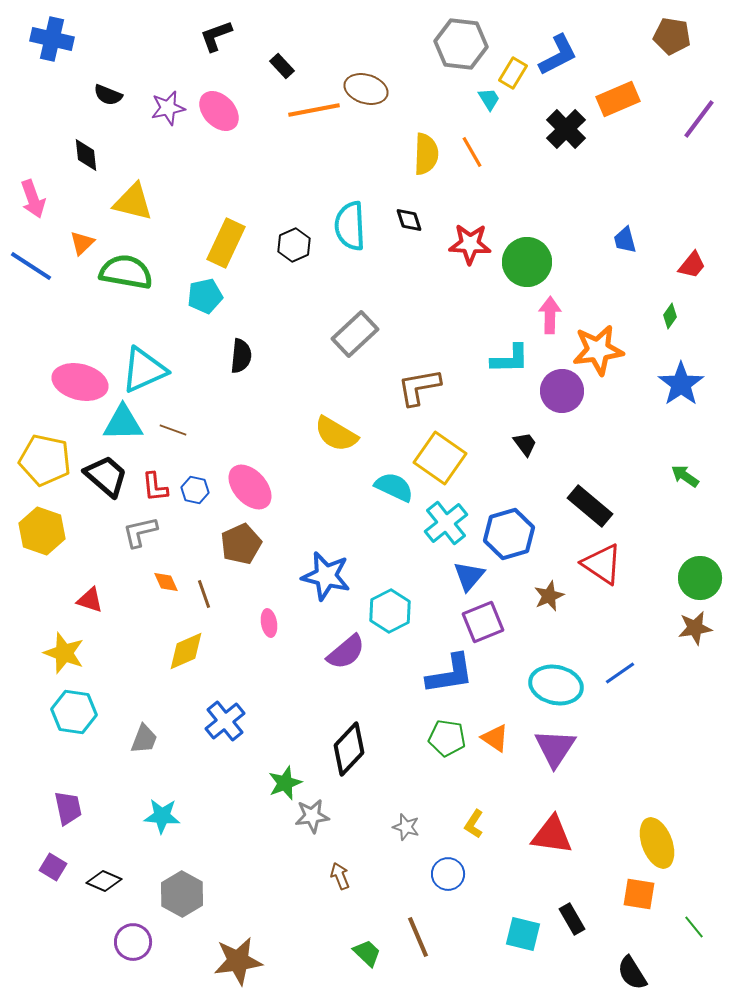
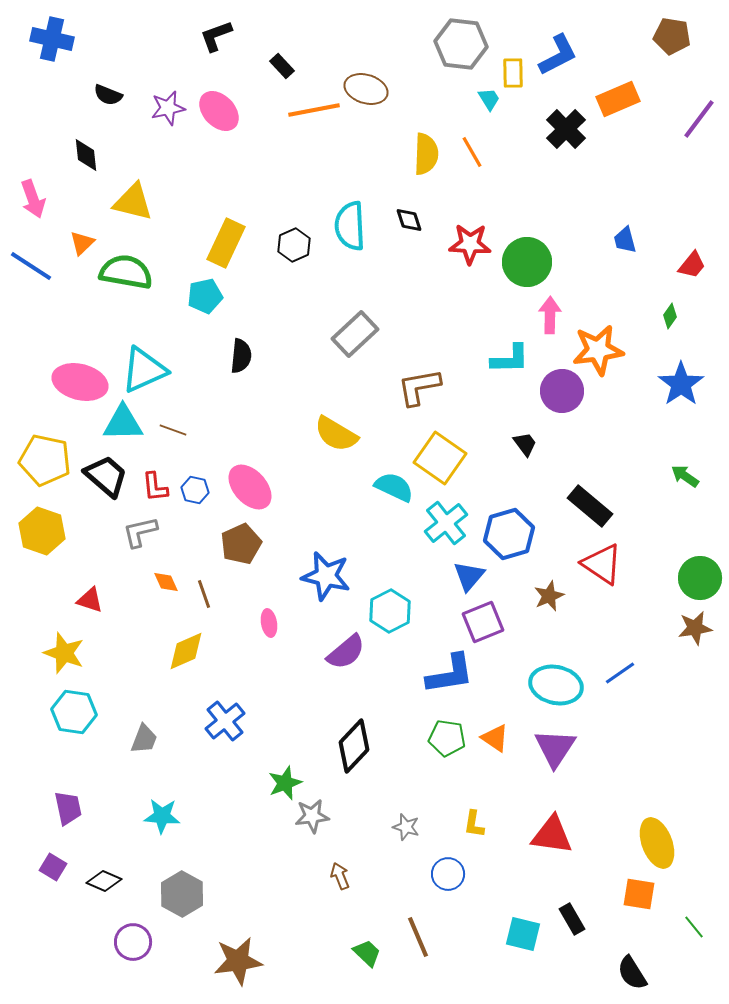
yellow rectangle at (513, 73): rotated 32 degrees counterclockwise
black diamond at (349, 749): moved 5 px right, 3 px up
yellow L-shape at (474, 824): rotated 24 degrees counterclockwise
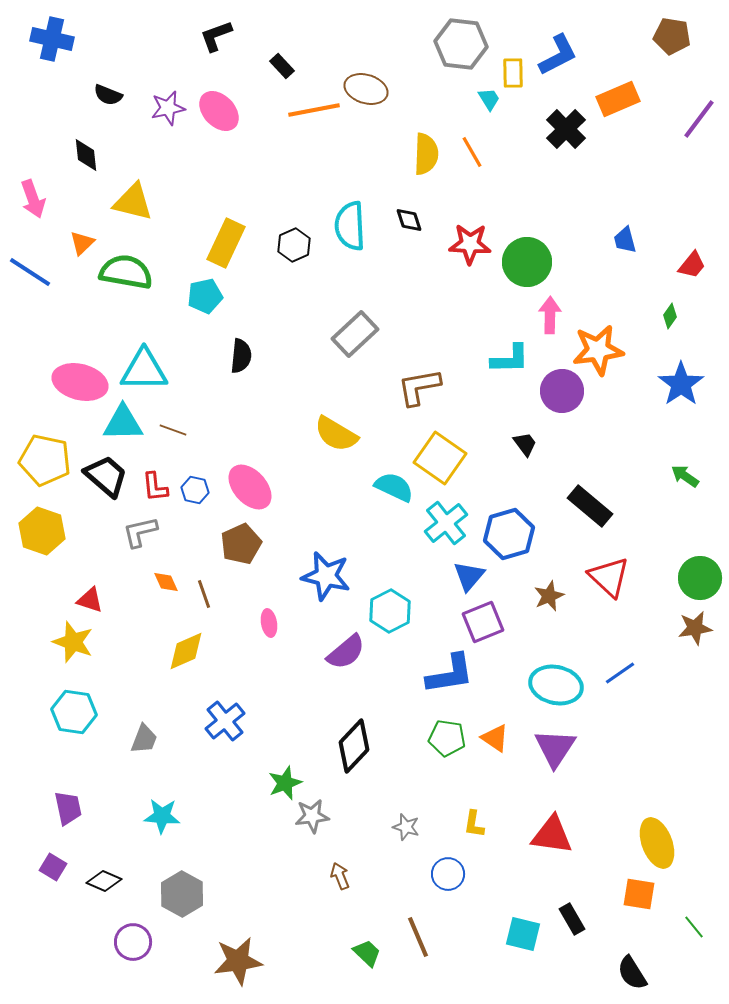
blue line at (31, 266): moved 1 px left, 6 px down
cyan triangle at (144, 370): rotated 24 degrees clockwise
red triangle at (602, 564): moved 7 px right, 13 px down; rotated 9 degrees clockwise
yellow star at (64, 653): moved 9 px right, 11 px up
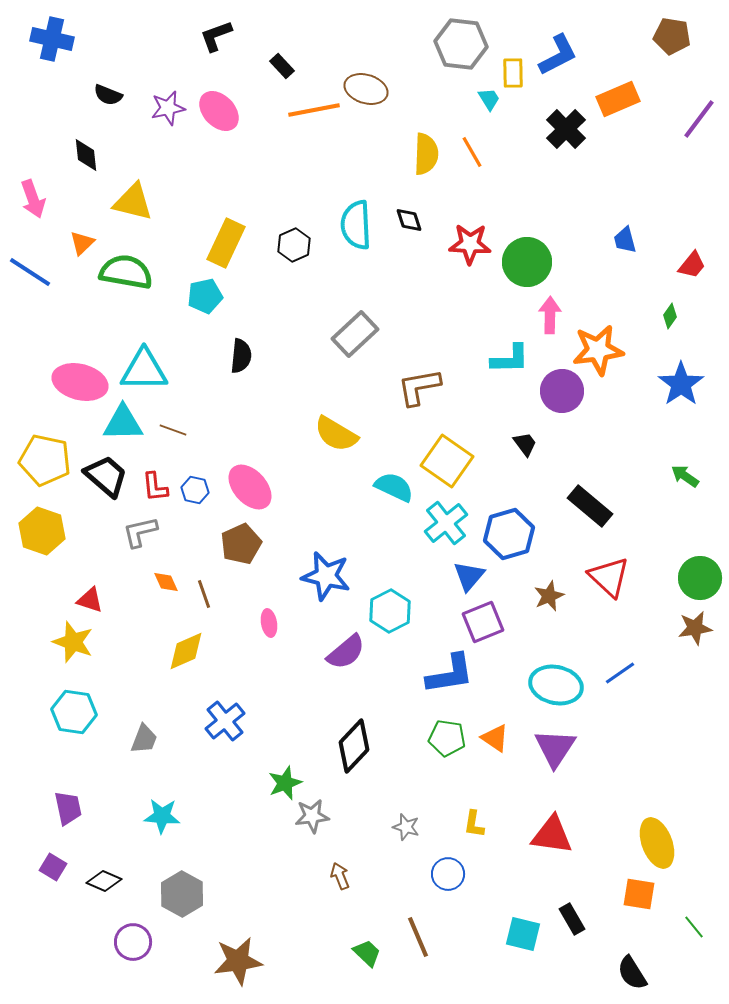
cyan semicircle at (350, 226): moved 6 px right, 1 px up
yellow square at (440, 458): moved 7 px right, 3 px down
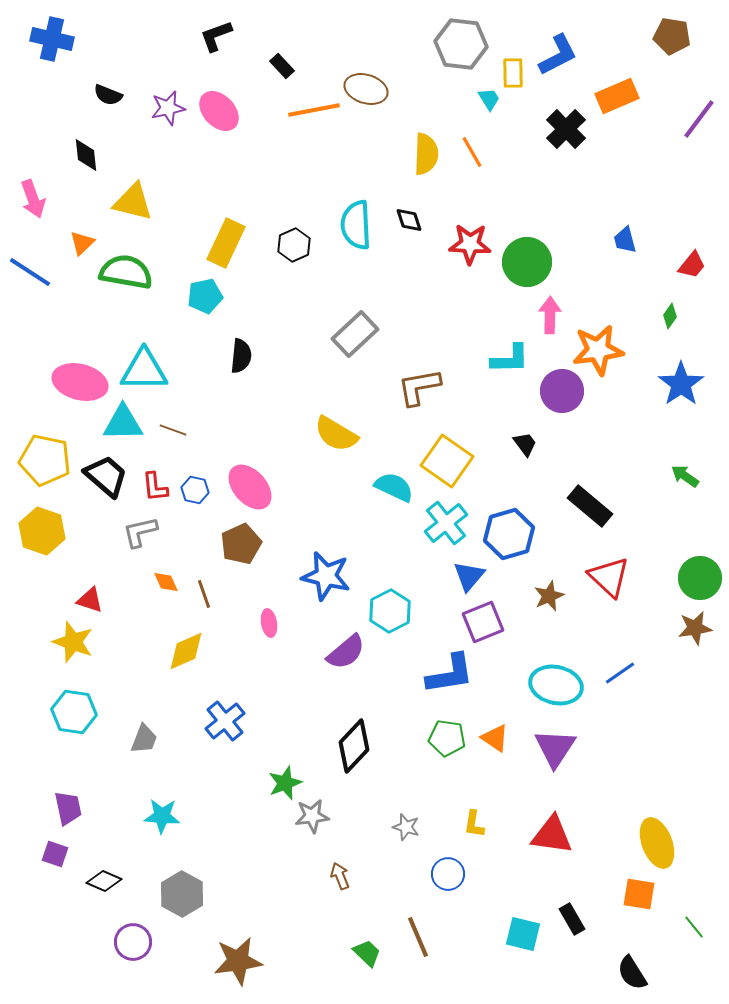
orange rectangle at (618, 99): moved 1 px left, 3 px up
purple square at (53, 867): moved 2 px right, 13 px up; rotated 12 degrees counterclockwise
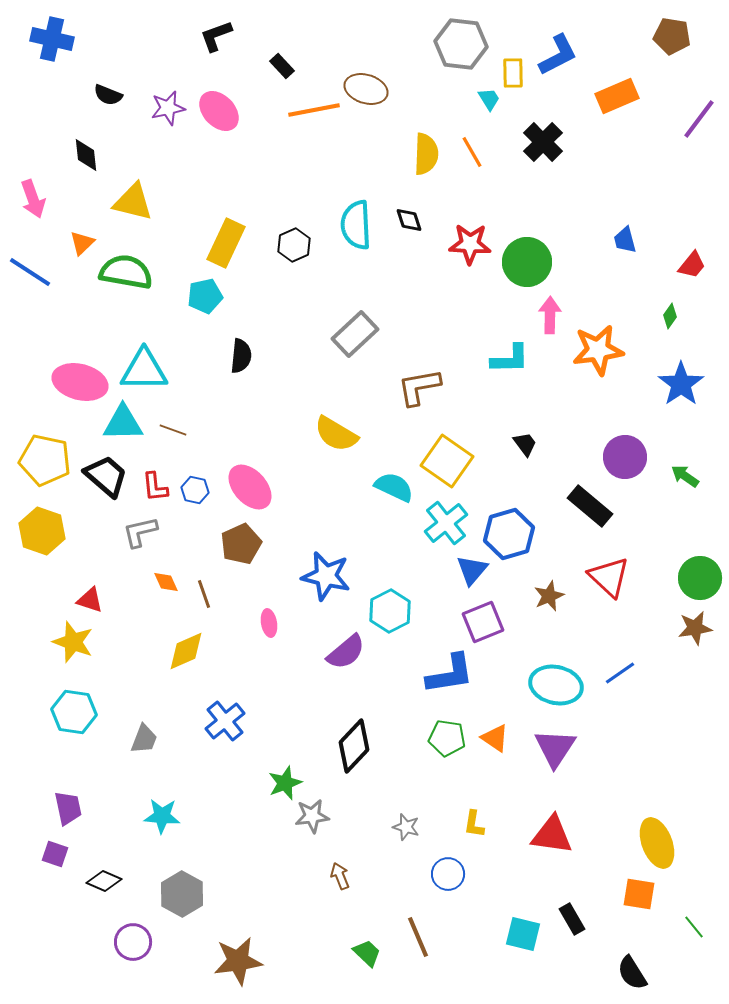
black cross at (566, 129): moved 23 px left, 13 px down
purple circle at (562, 391): moved 63 px right, 66 px down
blue triangle at (469, 576): moved 3 px right, 6 px up
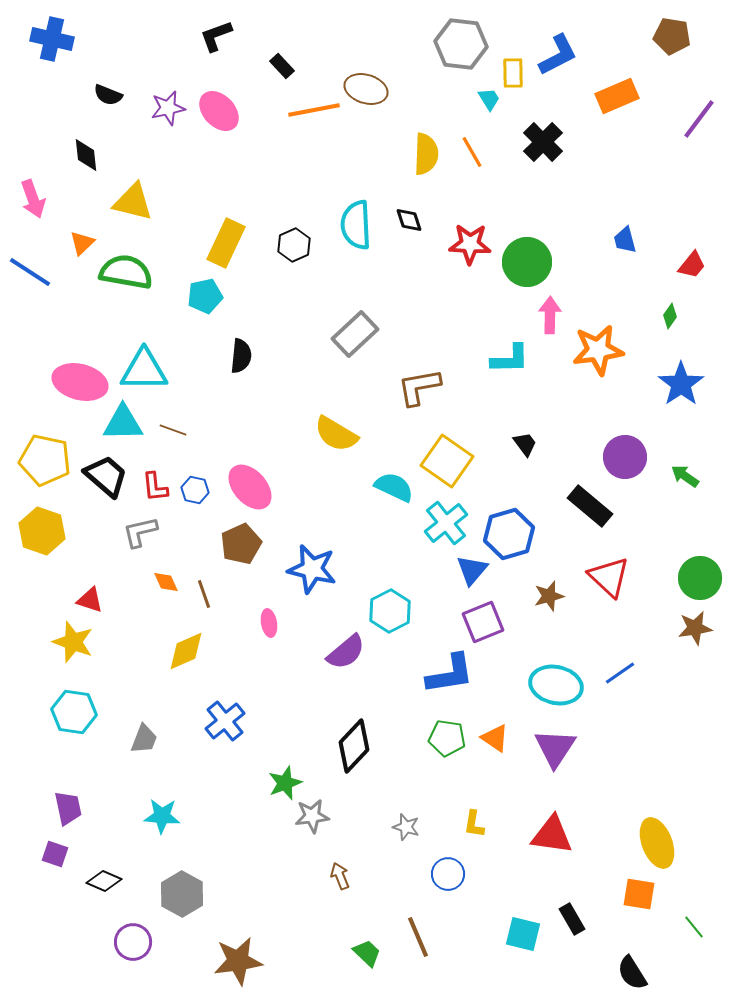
blue star at (326, 576): moved 14 px left, 7 px up
brown star at (549, 596): rotated 8 degrees clockwise
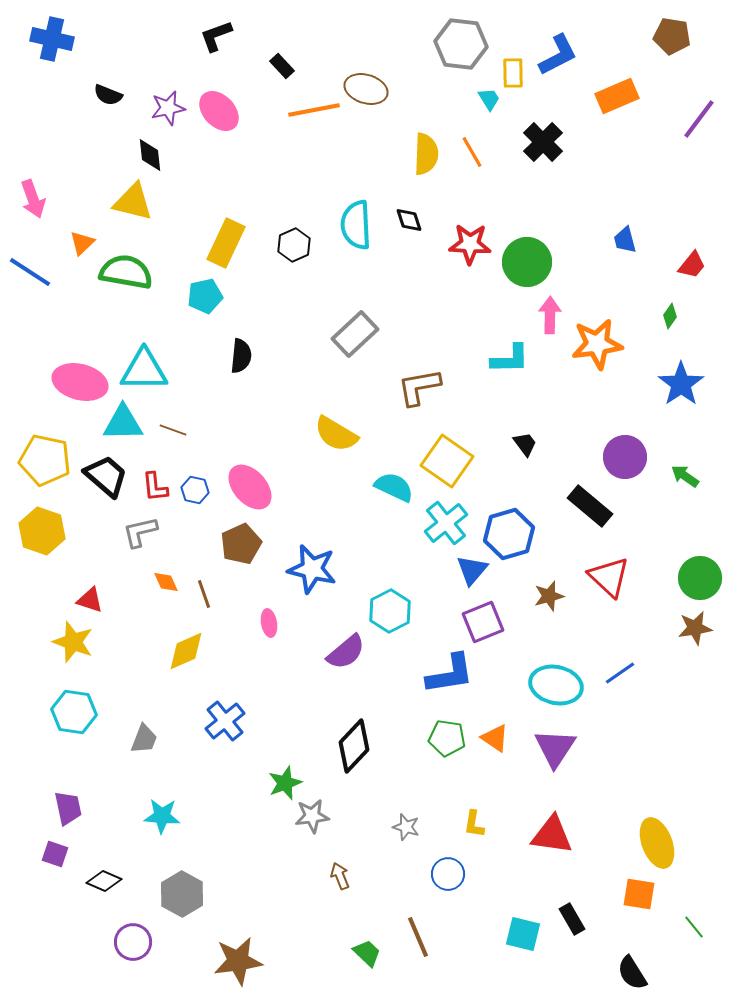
black diamond at (86, 155): moved 64 px right
orange star at (598, 350): moved 1 px left, 6 px up
